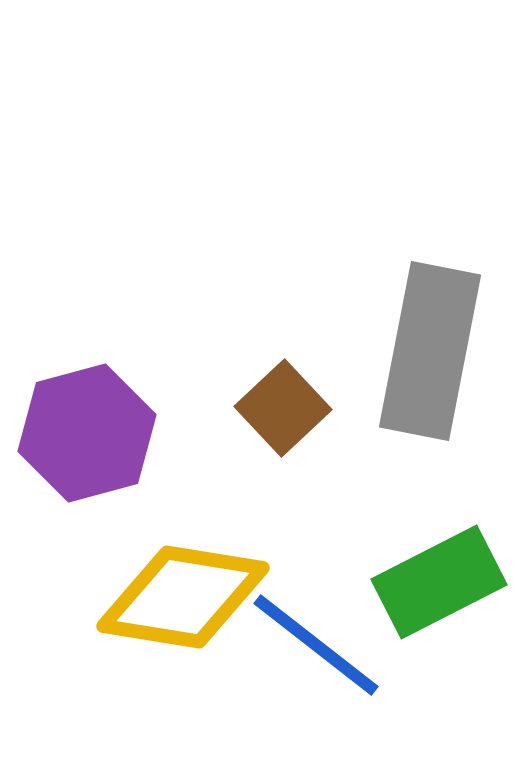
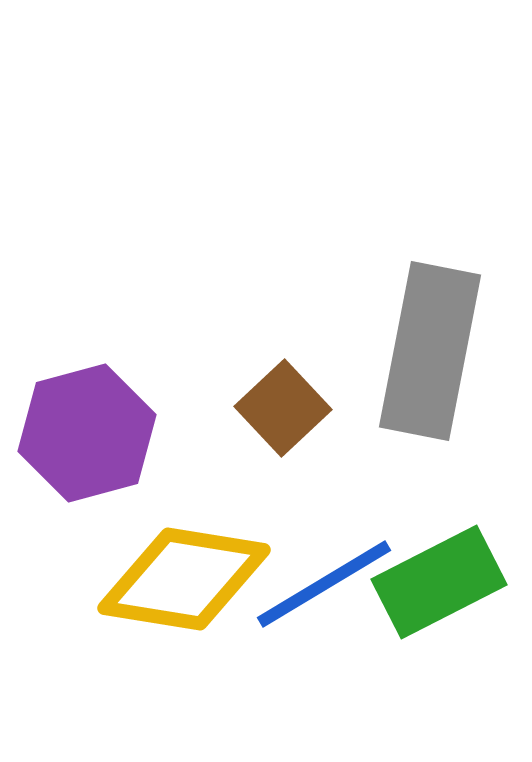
yellow diamond: moved 1 px right, 18 px up
blue line: moved 8 px right, 61 px up; rotated 69 degrees counterclockwise
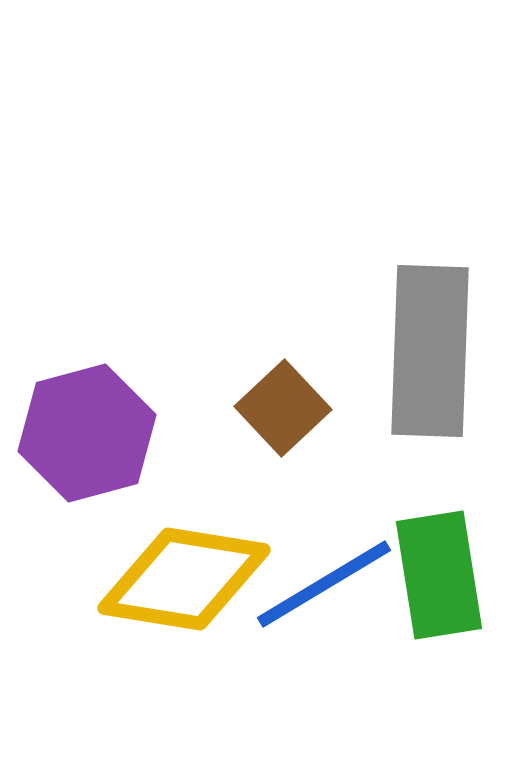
gray rectangle: rotated 9 degrees counterclockwise
green rectangle: moved 7 px up; rotated 72 degrees counterclockwise
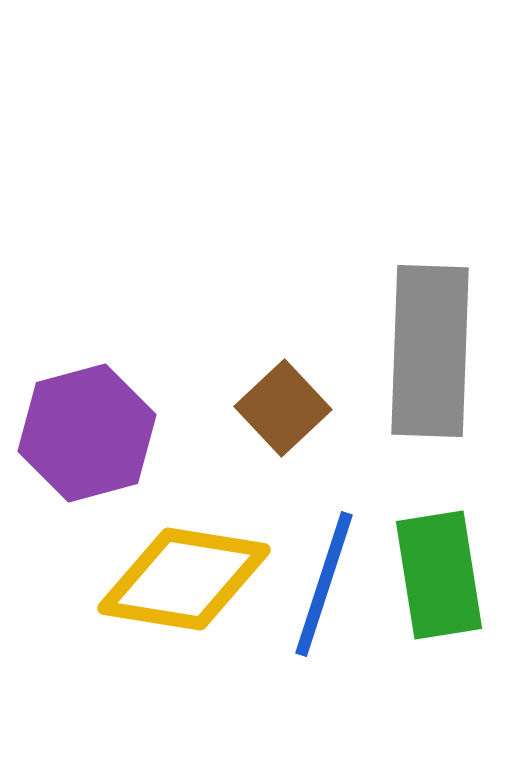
blue line: rotated 41 degrees counterclockwise
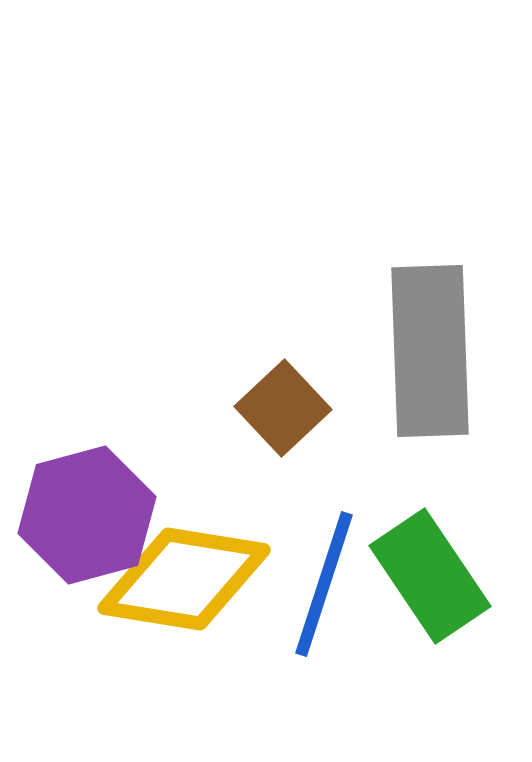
gray rectangle: rotated 4 degrees counterclockwise
purple hexagon: moved 82 px down
green rectangle: moved 9 px left, 1 px down; rotated 25 degrees counterclockwise
